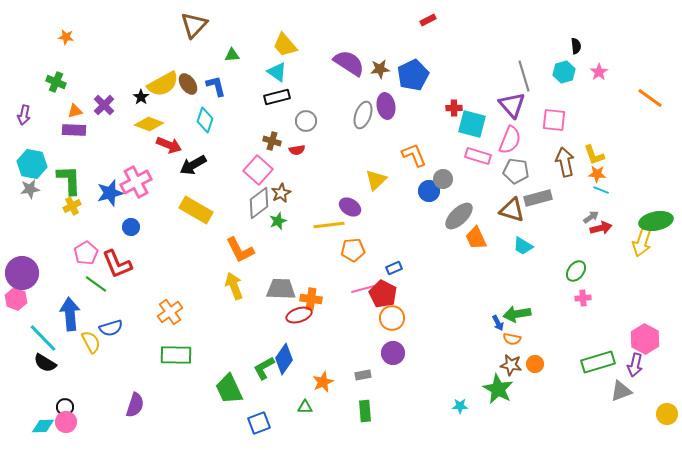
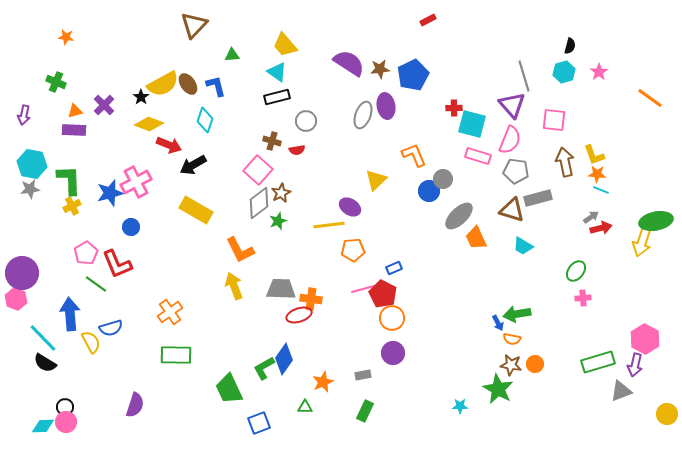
black semicircle at (576, 46): moved 6 px left; rotated 21 degrees clockwise
green rectangle at (365, 411): rotated 30 degrees clockwise
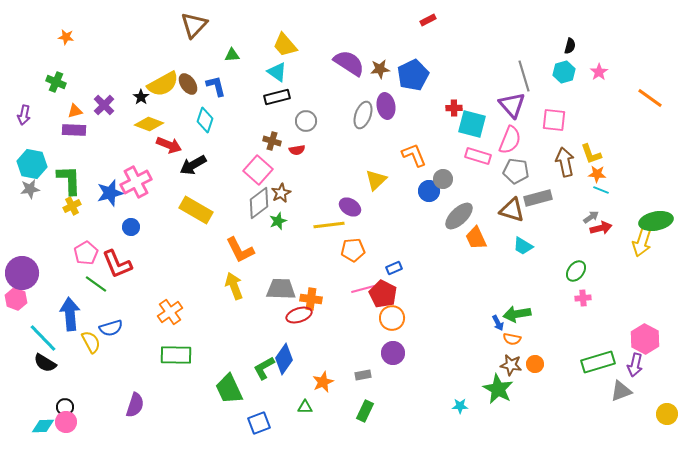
yellow L-shape at (594, 155): moved 3 px left, 1 px up
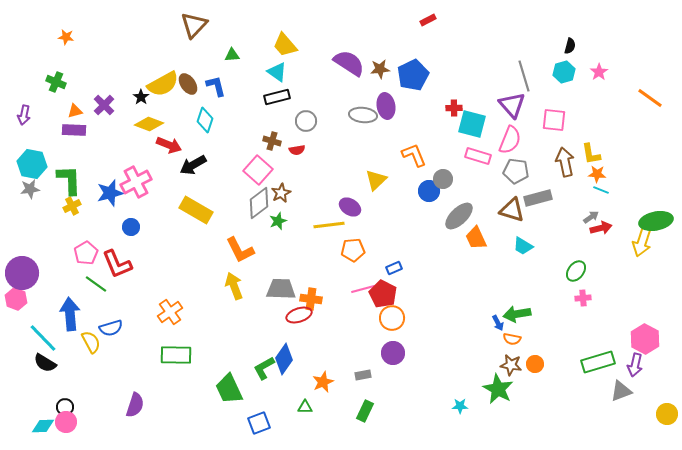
gray ellipse at (363, 115): rotated 76 degrees clockwise
yellow L-shape at (591, 154): rotated 10 degrees clockwise
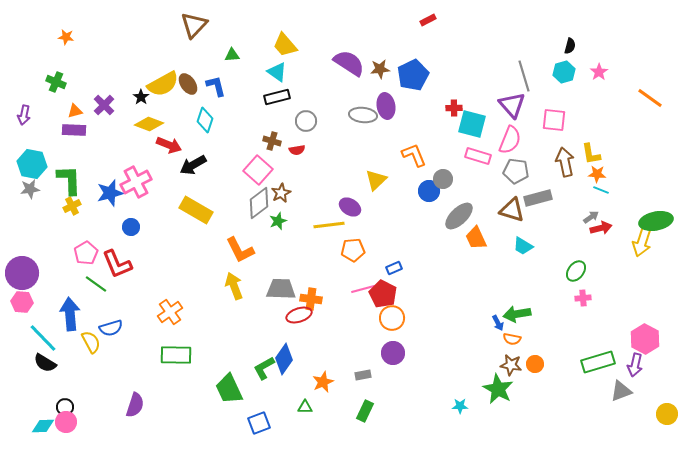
pink hexagon at (16, 299): moved 6 px right, 3 px down; rotated 15 degrees counterclockwise
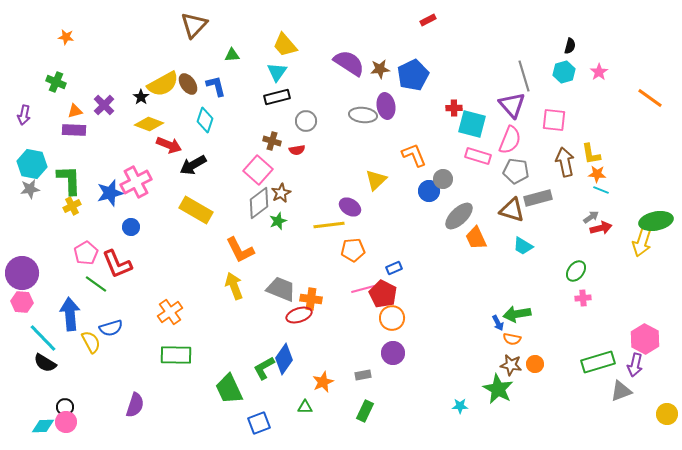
cyan triangle at (277, 72): rotated 30 degrees clockwise
gray trapezoid at (281, 289): rotated 20 degrees clockwise
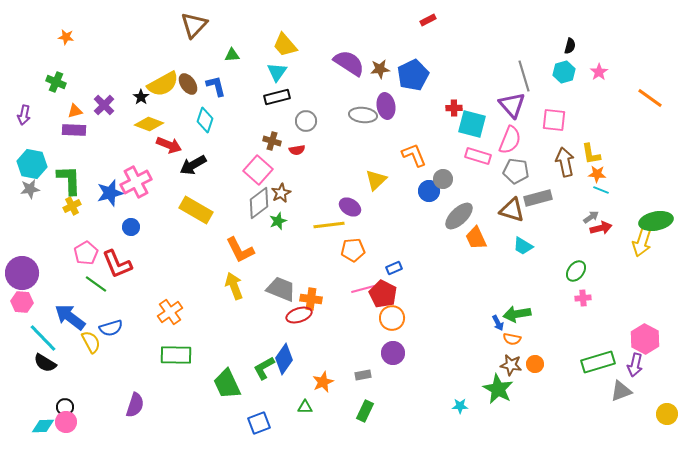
blue arrow at (70, 314): moved 3 px down; rotated 48 degrees counterclockwise
green trapezoid at (229, 389): moved 2 px left, 5 px up
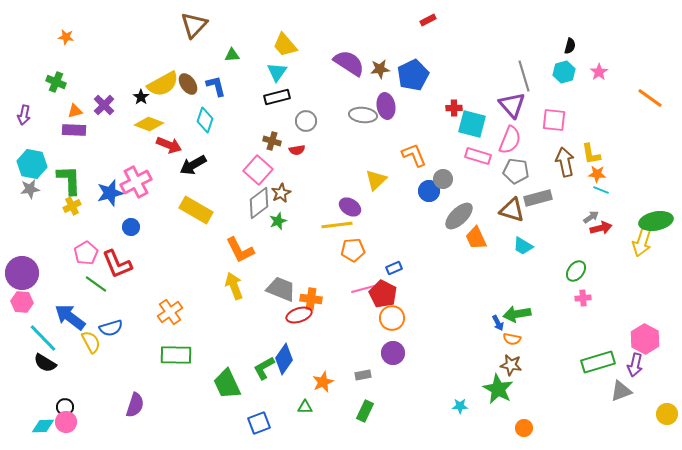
yellow line at (329, 225): moved 8 px right
orange circle at (535, 364): moved 11 px left, 64 px down
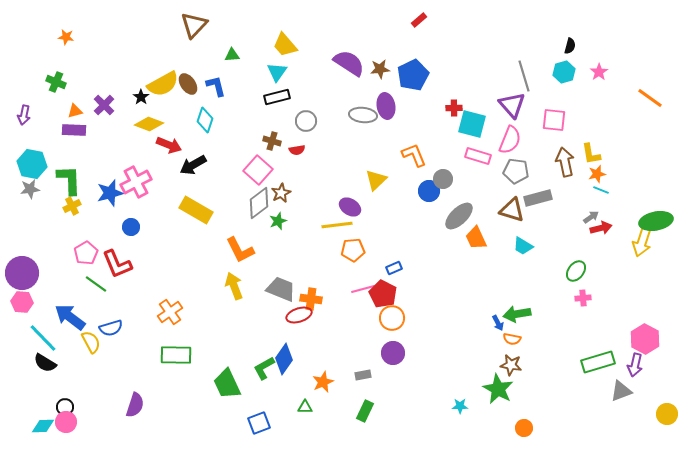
red rectangle at (428, 20): moved 9 px left; rotated 14 degrees counterclockwise
orange star at (597, 174): rotated 18 degrees counterclockwise
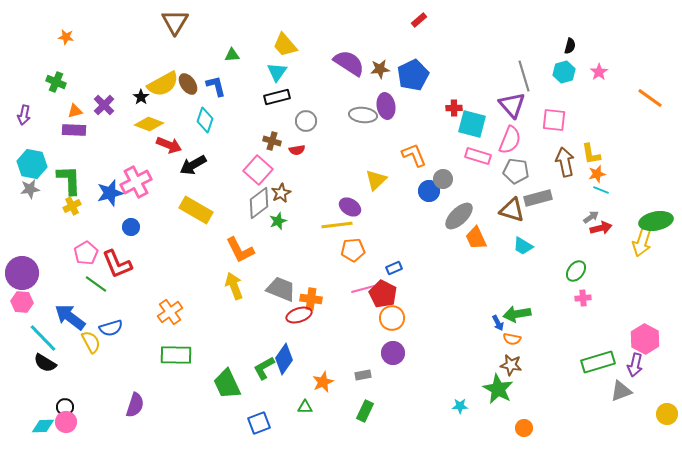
brown triangle at (194, 25): moved 19 px left, 3 px up; rotated 12 degrees counterclockwise
